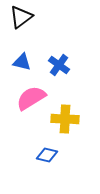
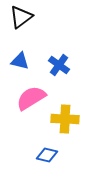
blue triangle: moved 2 px left, 1 px up
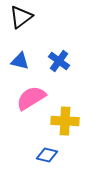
blue cross: moved 4 px up
yellow cross: moved 2 px down
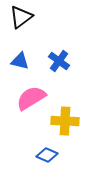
blue diamond: rotated 10 degrees clockwise
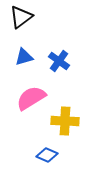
blue triangle: moved 4 px right, 4 px up; rotated 30 degrees counterclockwise
